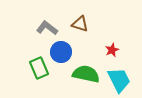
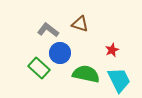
gray L-shape: moved 1 px right, 2 px down
blue circle: moved 1 px left, 1 px down
green rectangle: rotated 25 degrees counterclockwise
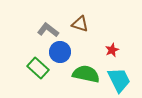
blue circle: moved 1 px up
green rectangle: moved 1 px left
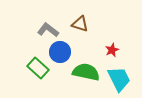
green semicircle: moved 2 px up
cyan trapezoid: moved 1 px up
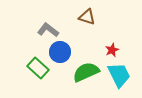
brown triangle: moved 7 px right, 7 px up
green semicircle: rotated 36 degrees counterclockwise
cyan trapezoid: moved 4 px up
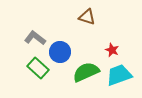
gray L-shape: moved 13 px left, 8 px down
red star: rotated 24 degrees counterclockwise
cyan trapezoid: rotated 84 degrees counterclockwise
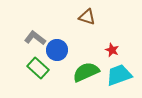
blue circle: moved 3 px left, 2 px up
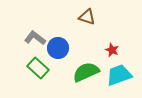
blue circle: moved 1 px right, 2 px up
